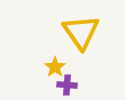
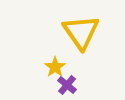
purple cross: rotated 36 degrees clockwise
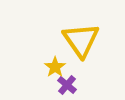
yellow triangle: moved 8 px down
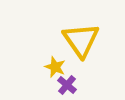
yellow star: rotated 15 degrees counterclockwise
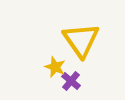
purple cross: moved 4 px right, 4 px up
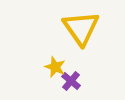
yellow triangle: moved 12 px up
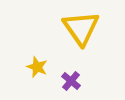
yellow star: moved 18 px left
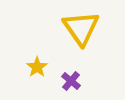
yellow star: rotated 15 degrees clockwise
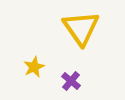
yellow star: moved 3 px left; rotated 10 degrees clockwise
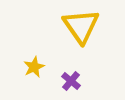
yellow triangle: moved 2 px up
